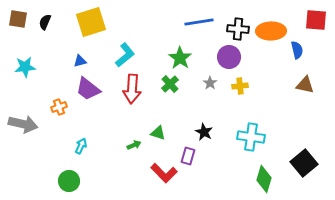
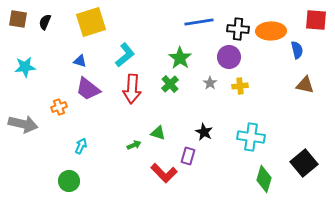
blue triangle: rotated 32 degrees clockwise
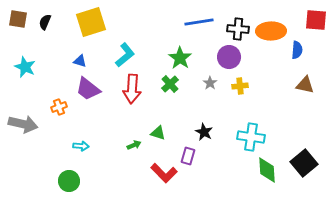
blue semicircle: rotated 18 degrees clockwise
cyan star: rotated 30 degrees clockwise
cyan arrow: rotated 70 degrees clockwise
green diamond: moved 3 px right, 9 px up; rotated 20 degrees counterclockwise
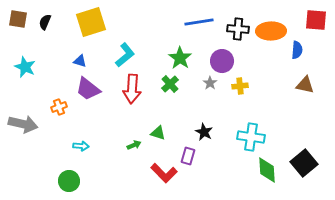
purple circle: moved 7 px left, 4 px down
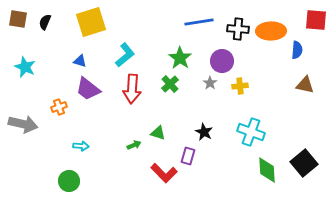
cyan cross: moved 5 px up; rotated 12 degrees clockwise
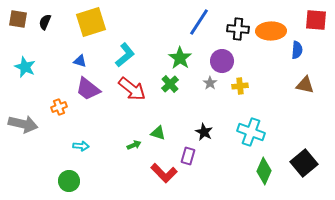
blue line: rotated 48 degrees counterclockwise
red arrow: rotated 56 degrees counterclockwise
green diamond: moved 3 px left, 1 px down; rotated 28 degrees clockwise
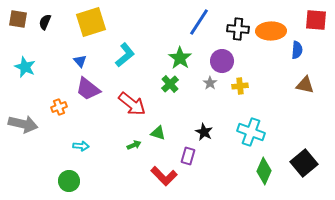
blue triangle: rotated 32 degrees clockwise
red arrow: moved 15 px down
red L-shape: moved 3 px down
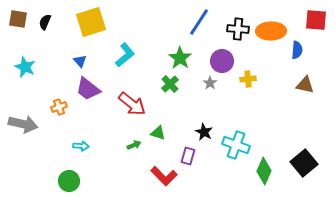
yellow cross: moved 8 px right, 7 px up
cyan cross: moved 15 px left, 13 px down
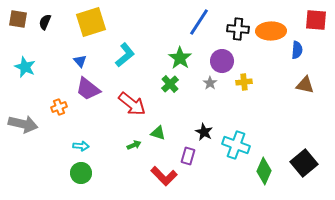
yellow cross: moved 4 px left, 3 px down
green circle: moved 12 px right, 8 px up
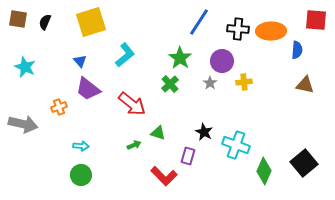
green circle: moved 2 px down
